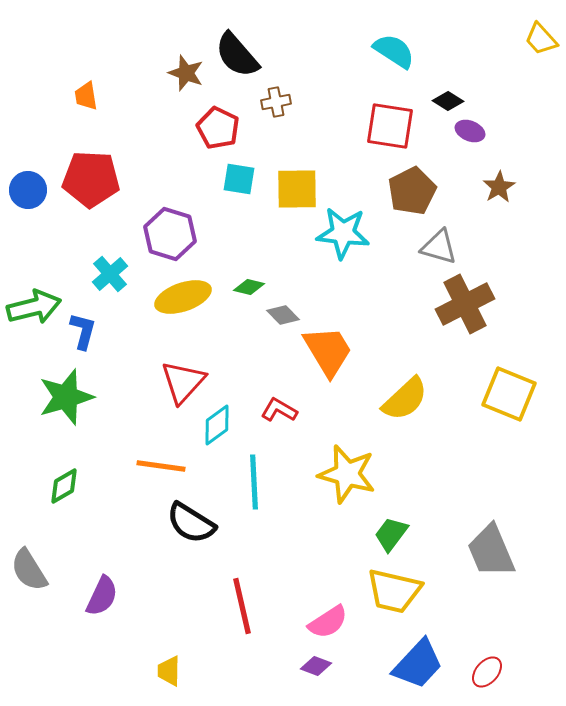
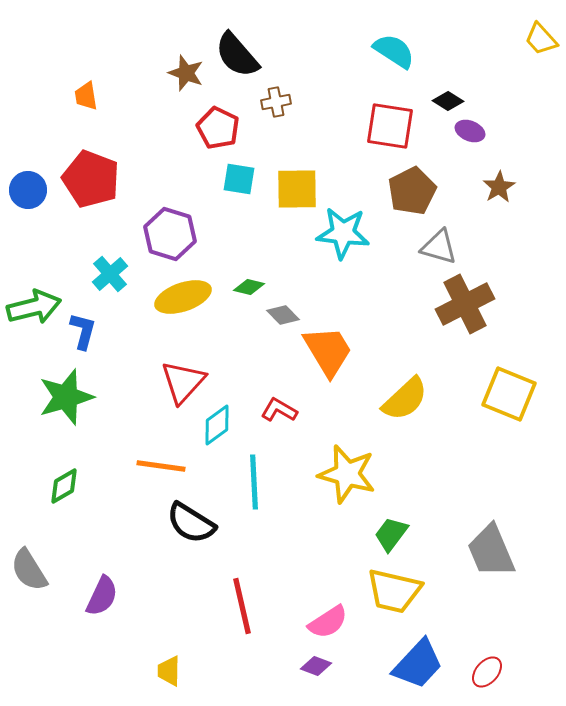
red pentagon at (91, 179): rotated 18 degrees clockwise
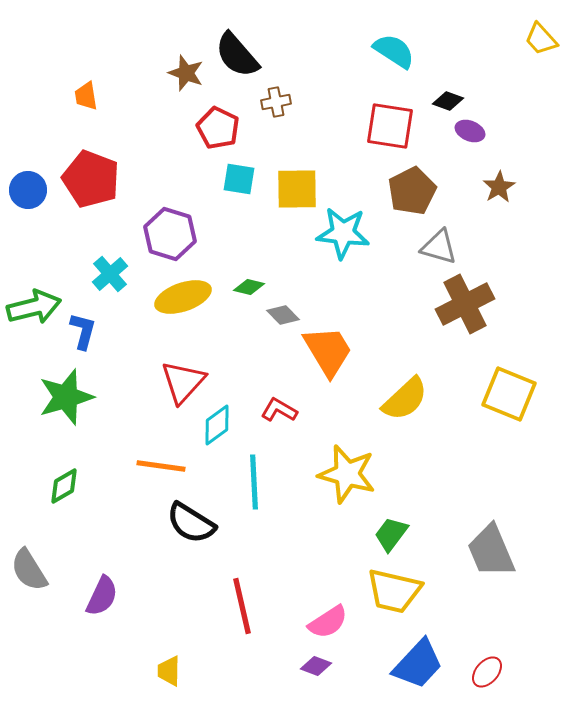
black diamond at (448, 101): rotated 12 degrees counterclockwise
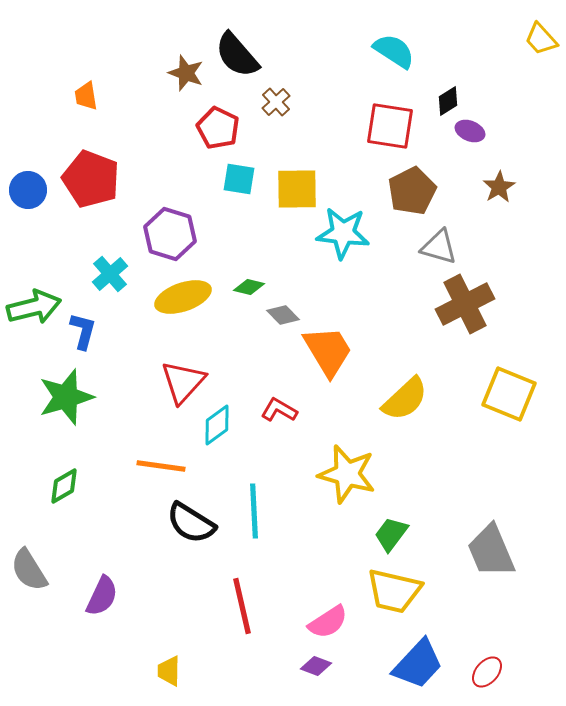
black diamond at (448, 101): rotated 52 degrees counterclockwise
brown cross at (276, 102): rotated 32 degrees counterclockwise
cyan line at (254, 482): moved 29 px down
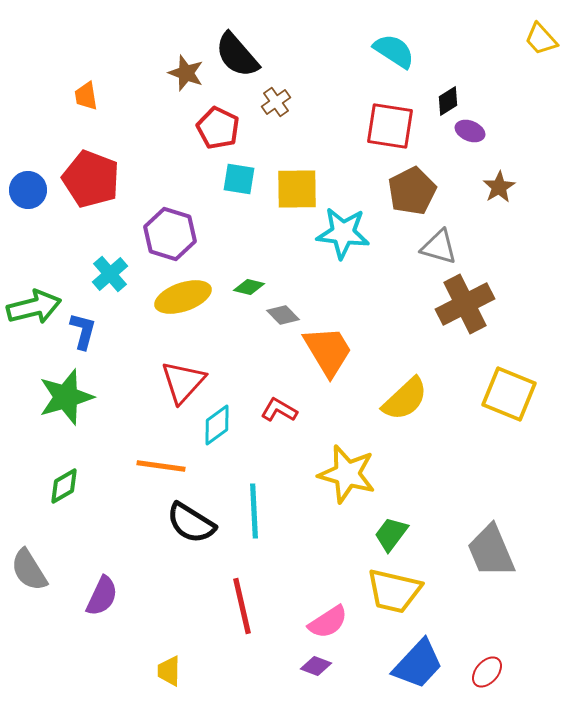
brown cross at (276, 102): rotated 8 degrees clockwise
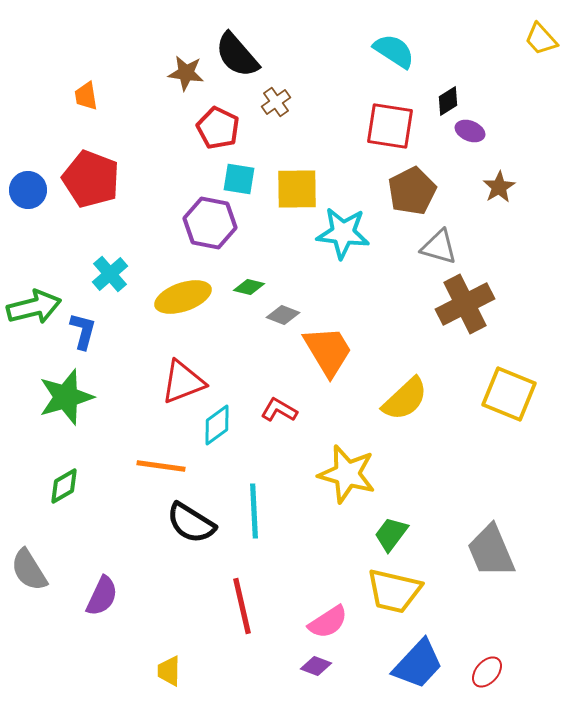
brown star at (186, 73): rotated 12 degrees counterclockwise
purple hexagon at (170, 234): moved 40 px right, 11 px up; rotated 6 degrees counterclockwise
gray diamond at (283, 315): rotated 24 degrees counterclockwise
red triangle at (183, 382): rotated 27 degrees clockwise
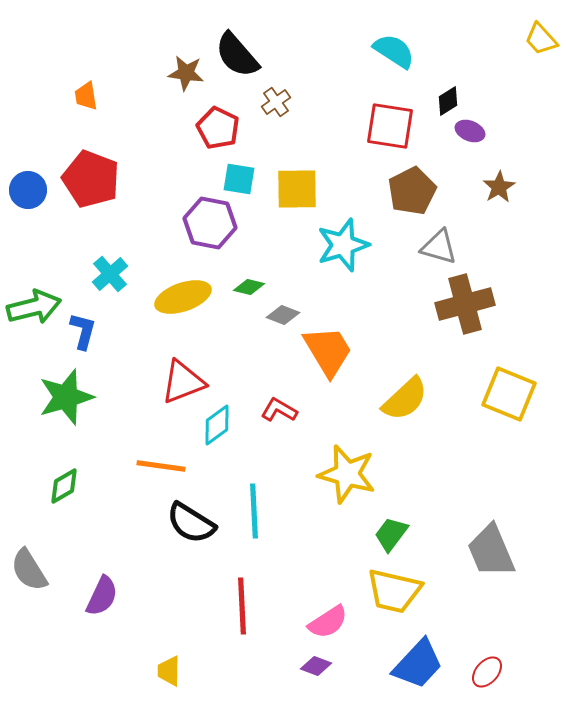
cyan star at (343, 233): moved 12 px down; rotated 24 degrees counterclockwise
brown cross at (465, 304): rotated 12 degrees clockwise
red line at (242, 606): rotated 10 degrees clockwise
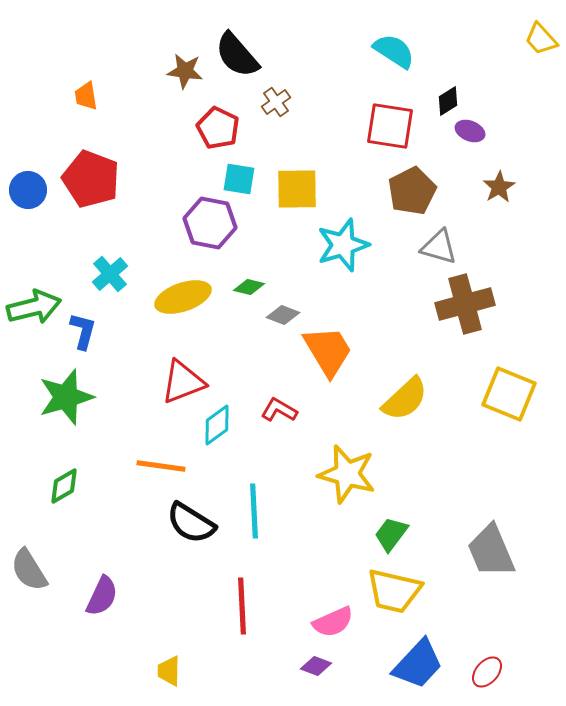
brown star at (186, 73): moved 1 px left, 2 px up
pink semicircle at (328, 622): moved 5 px right; rotated 9 degrees clockwise
